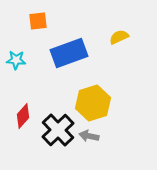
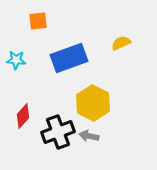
yellow semicircle: moved 2 px right, 6 px down
blue rectangle: moved 5 px down
yellow hexagon: rotated 16 degrees counterclockwise
black cross: moved 2 px down; rotated 24 degrees clockwise
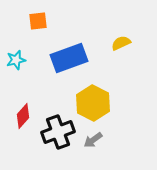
cyan star: rotated 18 degrees counterclockwise
gray arrow: moved 4 px right, 4 px down; rotated 48 degrees counterclockwise
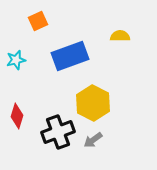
orange square: rotated 18 degrees counterclockwise
yellow semicircle: moved 1 px left, 7 px up; rotated 24 degrees clockwise
blue rectangle: moved 1 px right, 2 px up
red diamond: moved 6 px left; rotated 25 degrees counterclockwise
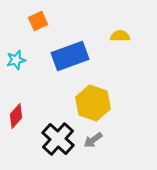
yellow hexagon: rotated 8 degrees counterclockwise
red diamond: moved 1 px left; rotated 25 degrees clockwise
black cross: moved 7 px down; rotated 28 degrees counterclockwise
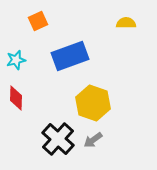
yellow semicircle: moved 6 px right, 13 px up
red diamond: moved 18 px up; rotated 40 degrees counterclockwise
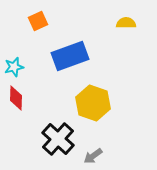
cyan star: moved 2 px left, 7 px down
gray arrow: moved 16 px down
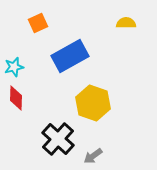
orange square: moved 2 px down
blue rectangle: rotated 9 degrees counterclockwise
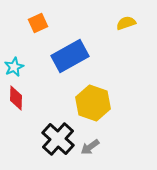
yellow semicircle: rotated 18 degrees counterclockwise
cyan star: rotated 12 degrees counterclockwise
gray arrow: moved 3 px left, 9 px up
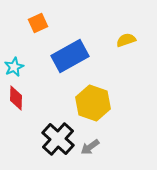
yellow semicircle: moved 17 px down
